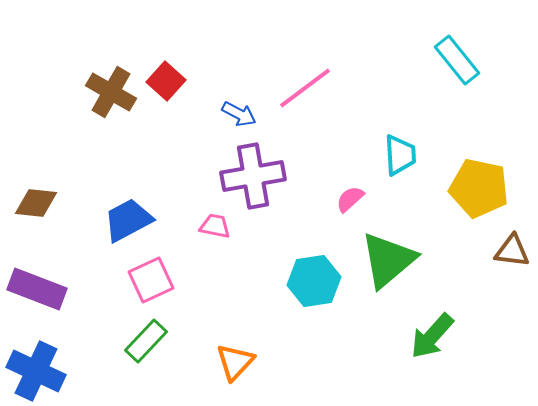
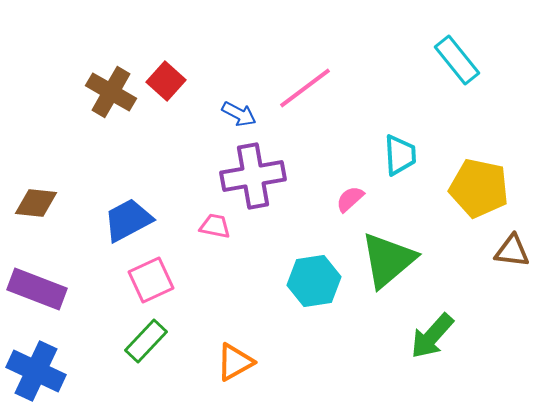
orange triangle: rotated 18 degrees clockwise
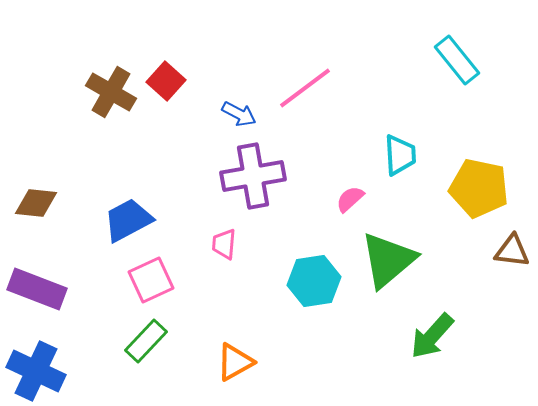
pink trapezoid: moved 9 px right, 18 px down; rotated 96 degrees counterclockwise
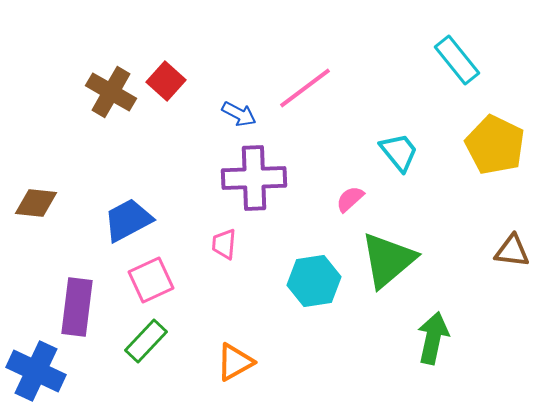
cyan trapezoid: moved 1 px left, 3 px up; rotated 36 degrees counterclockwise
purple cross: moved 1 px right, 2 px down; rotated 8 degrees clockwise
yellow pentagon: moved 16 px right, 43 px up; rotated 14 degrees clockwise
purple rectangle: moved 40 px right, 18 px down; rotated 76 degrees clockwise
green arrow: moved 1 px right, 2 px down; rotated 150 degrees clockwise
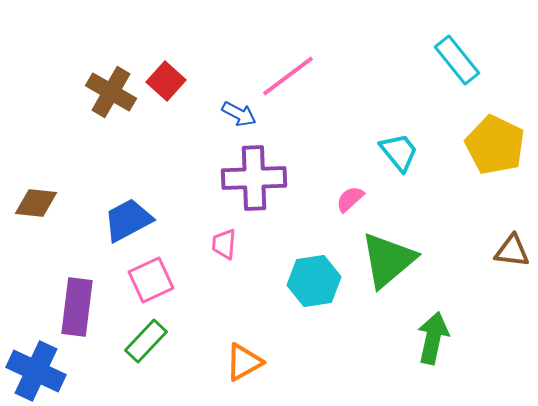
pink line: moved 17 px left, 12 px up
orange triangle: moved 9 px right
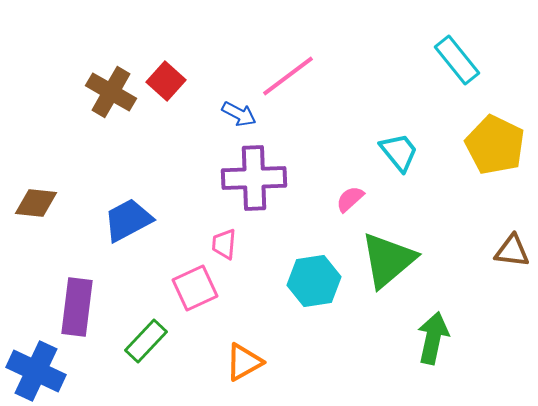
pink square: moved 44 px right, 8 px down
